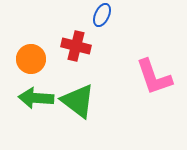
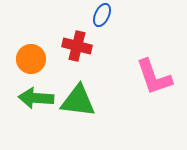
red cross: moved 1 px right
green triangle: rotated 30 degrees counterclockwise
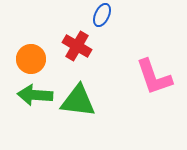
red cross: rotated 16 degrees clockwise
green arrow: moved 1 px left, 3 px up
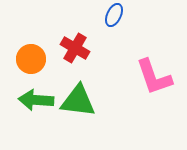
blue ellipse: moved 12 px right
red cross: moved 2 px left, 2 px down
green arrow: moved 1 px right, 5 px down
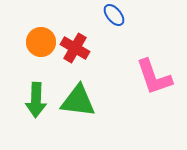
blue ellipse: rotated 65 degrees counterclockwise
orange circle: moved 10 px right, 17 px up
green arrow: rotated 92 degrees counterclockwise
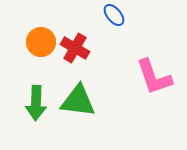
green arrow: moved 3 px down
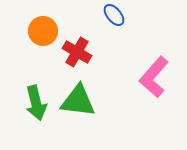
orange circle: moved 2 px right, 11 px up
red cross: moved 2 px right, 4 px down
pink L-shape: rotated 60 degrees clockwise
green arrow: rotated 16 degrees counterclockwise
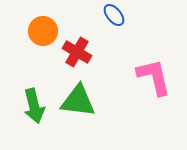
pink L-shape: rotated 126 degrees clockwise
green arrow: moved 2 px left, 3 px down
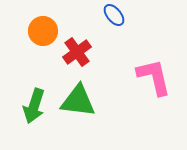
red cross: rotated 24 degrees clockwise
green arrow: rotated 32 degrees clockwise
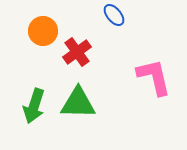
green triangle: moved 2 px down; rotated 6 degrees counterclockwise
